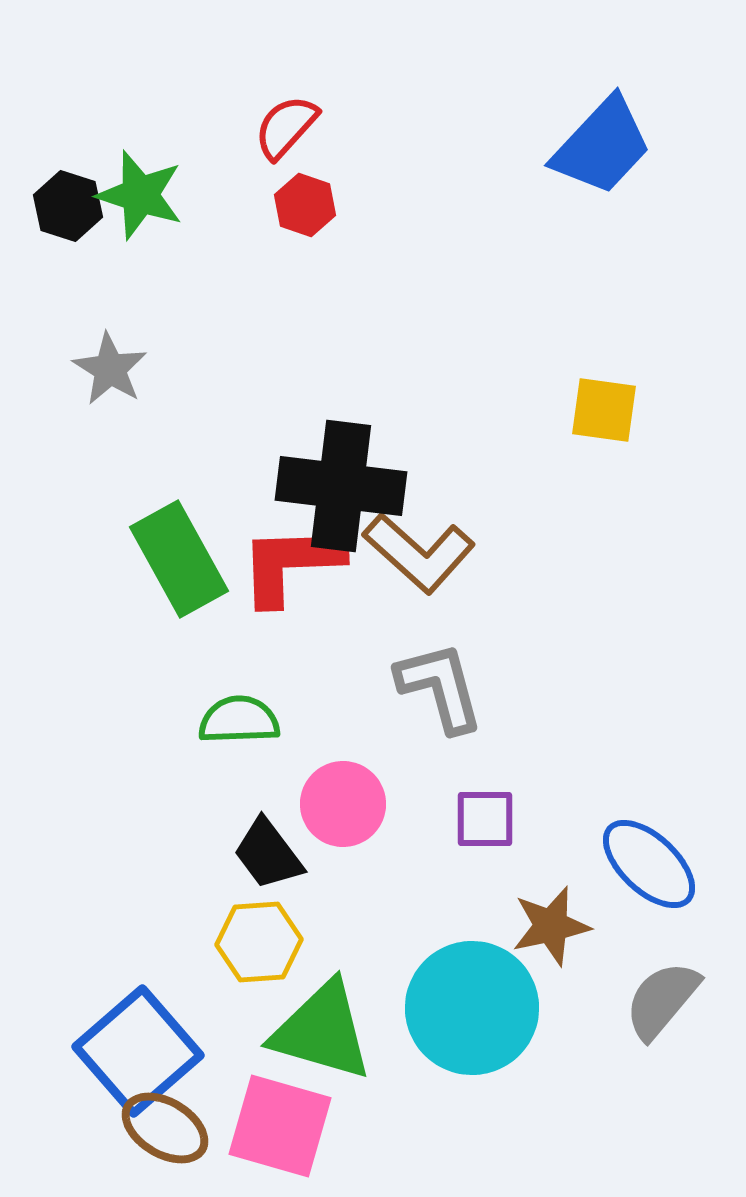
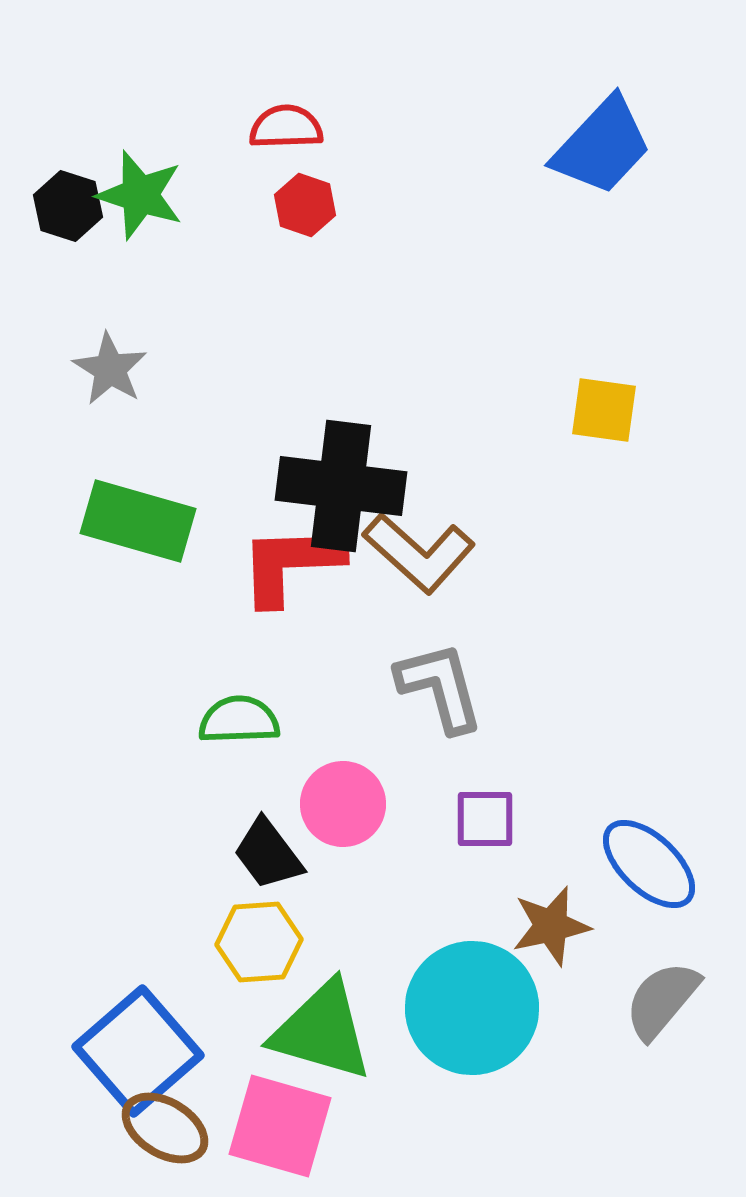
red semicircle: rotated 46 degrees clockwise
green rectangle: moved 41 px left, 38 px up; rotated 45 degrees counterclockwise
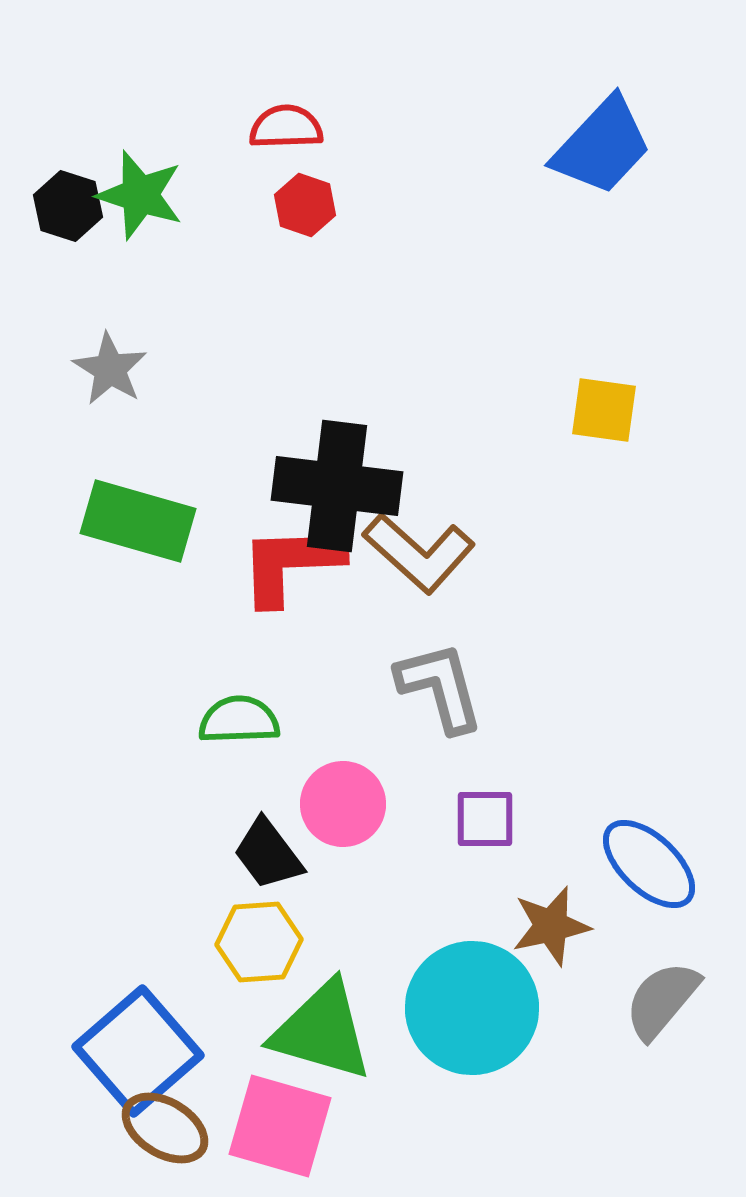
black cross: moved 4 px left
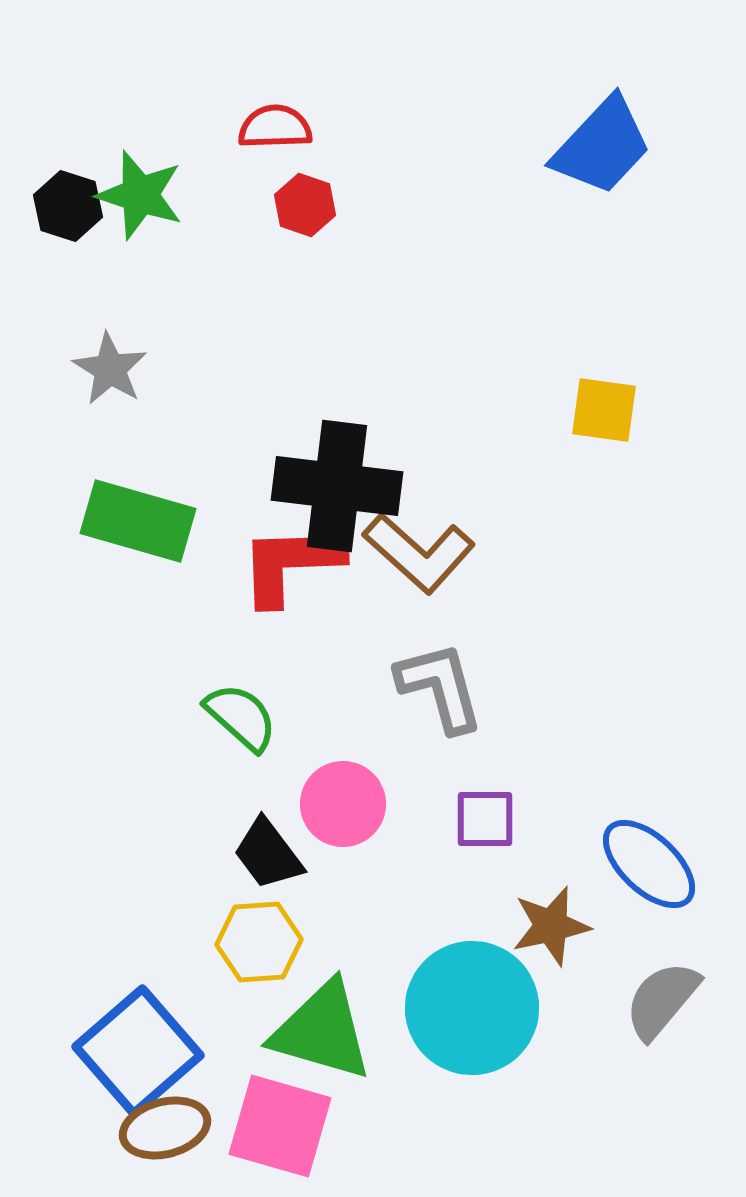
red semicircle: moved 11 px left
green semicircle: moved 2 px right, 3 px up; rotated 44 degrees clockwise
brown ellipse: rotated 46 degrees counterclockwise
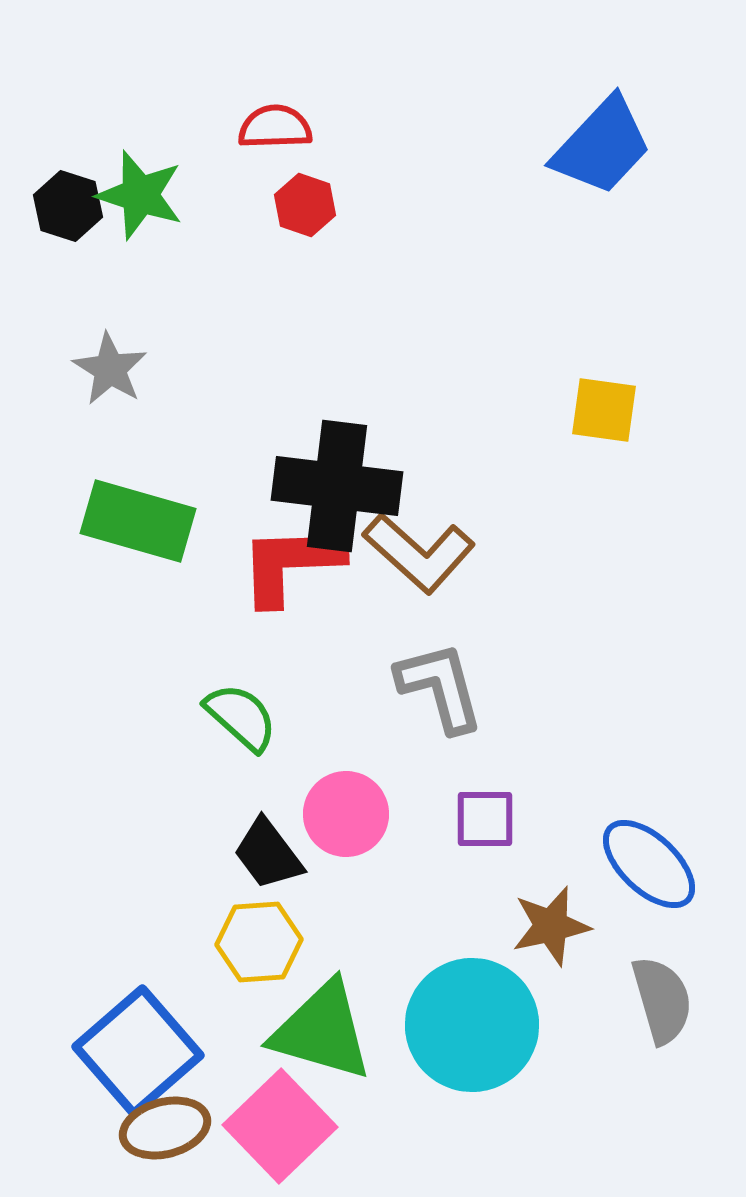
pink circle: moved 3 px right, 10 px down
gray semicircle: rotated 124 degrees clockwise
cyan circle: moved 17 px down
pink square: rotated 30 degrees clockwise
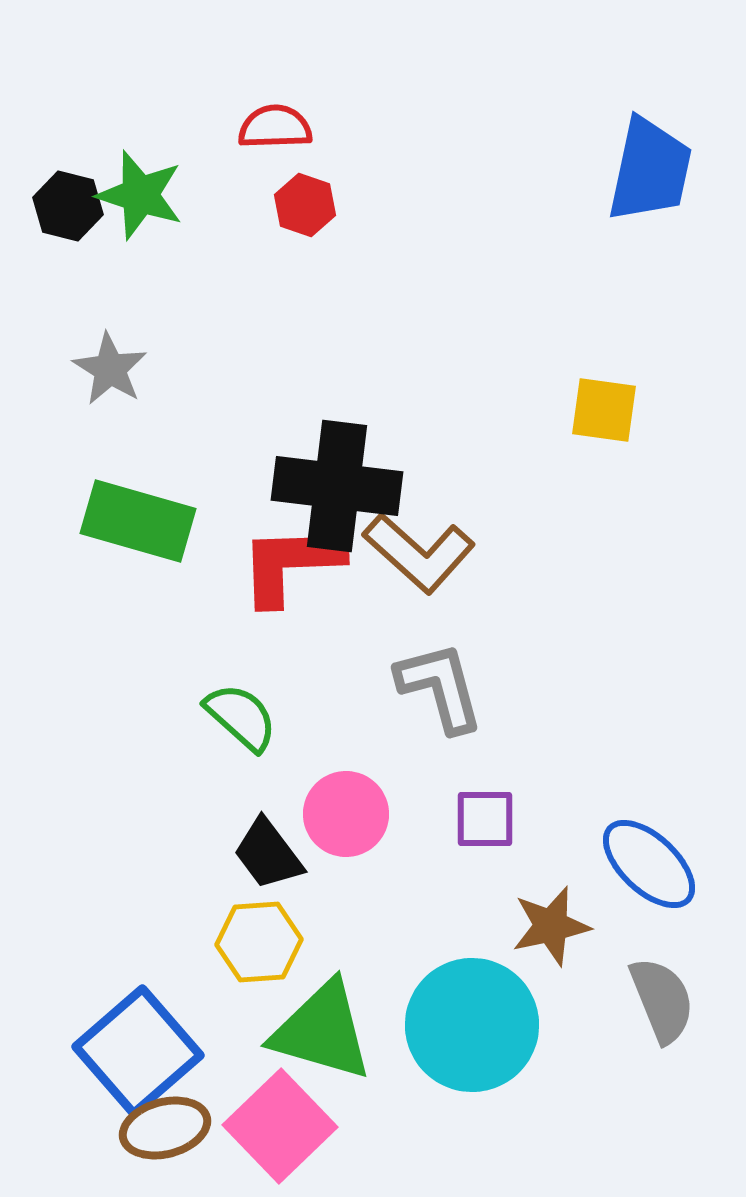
blue trapezoid: moved 48 px right, 24 px down; rotated 31 degrees counterclockwise
black hexagon: rotated 4 degrees counterclockwise
gray semicircle: rotated 6 degrees counterclockwise
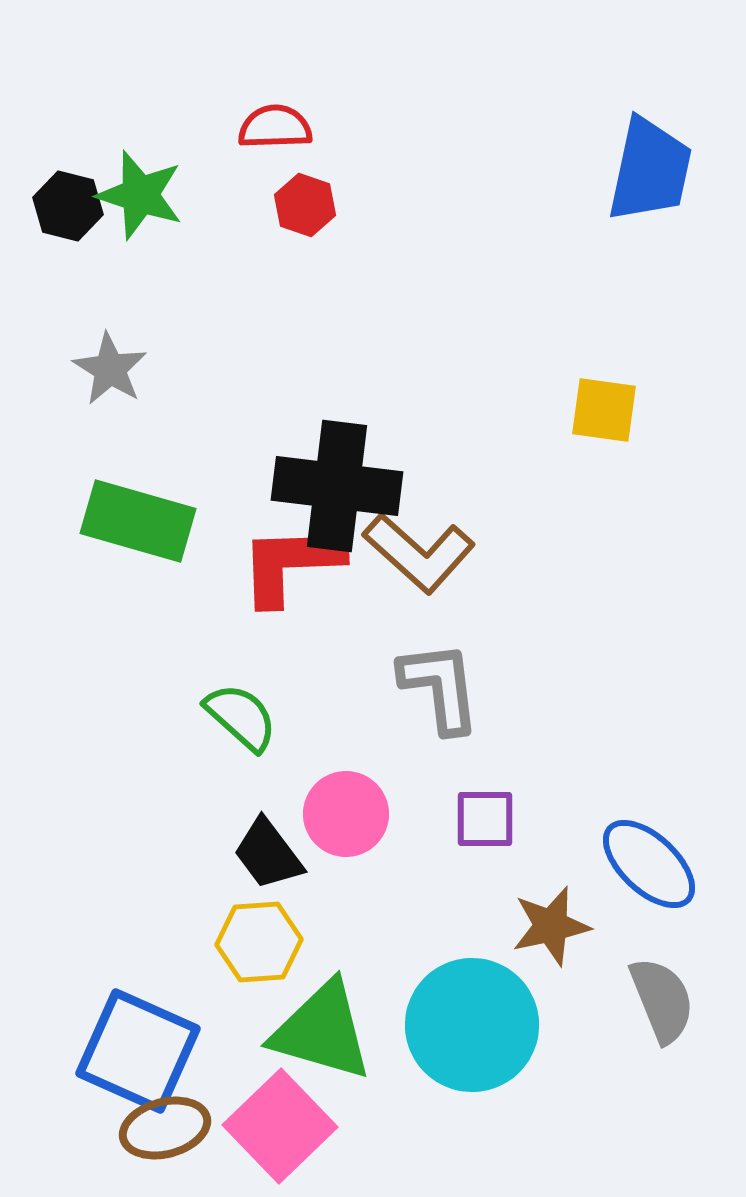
gray L-shape: rotated 8 degrees clockwise
blue square: rotated 25 degrees counterclockwise
